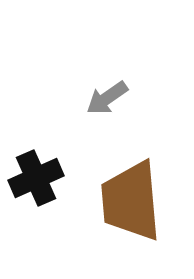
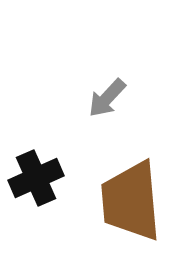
gray arrow: rotated 12 degrees counterclockwise
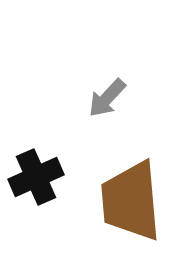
black cross: moved 1 px up
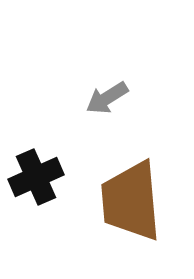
gray arrow: rotated 15 degrees clockwise
